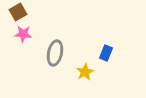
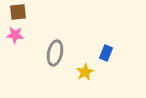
brown square: rotated 24 degrees clockwise
pink star: moved 8 px left, 1 px down
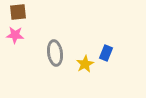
gray ellipse: rotated 20 degrees counterclockwise
yellow star: moved 8 px up
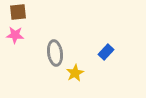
blue rectangle: moved 1 px up; rotated 21 degrees clockwise
yellow star: moved 10 px left, 9 px down
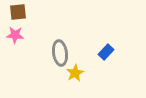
gray ellipse: moved 5 px right
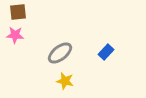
gray ellipse: rotated 60 degrees clockwise
yellow star: moved 10 px left, 8 px down; rotated 30 degrees counterclockwise
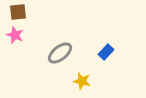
pink star: rotated 18 degrees clockwise
yellow star: moved 17 px right
